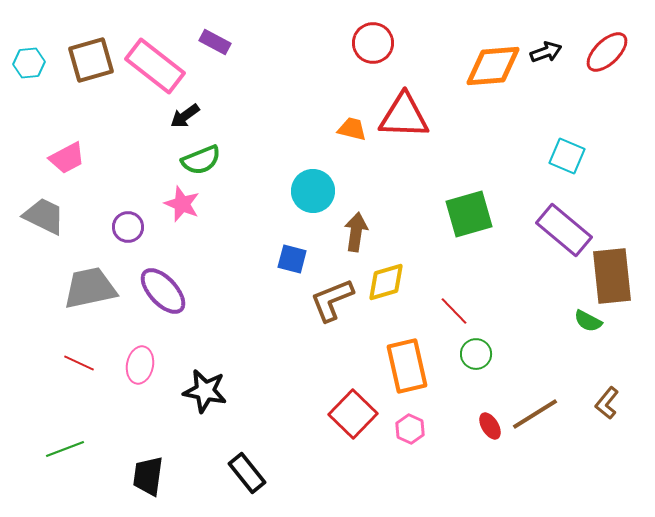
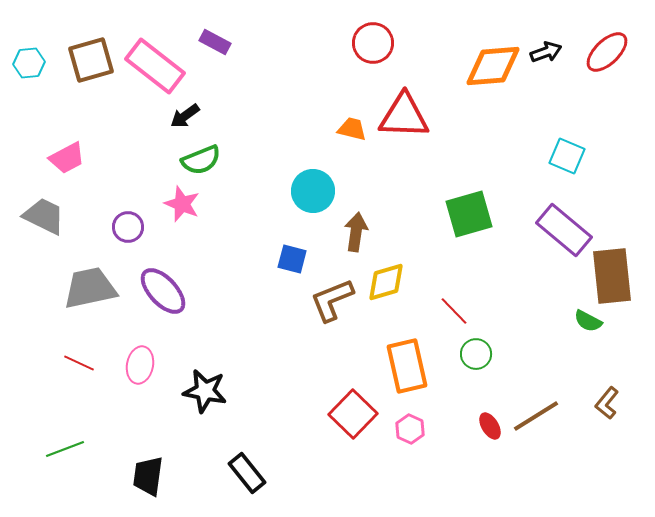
brown line at (535, 414): moved 1 px right, 2 px down
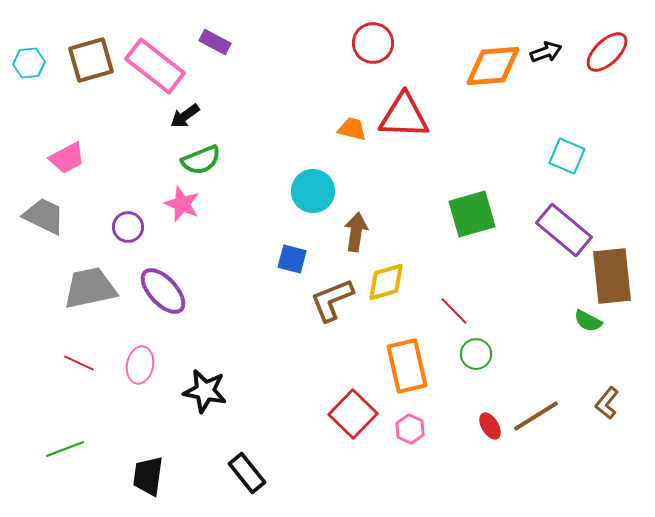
green square at (469, 214): moved 3 px right
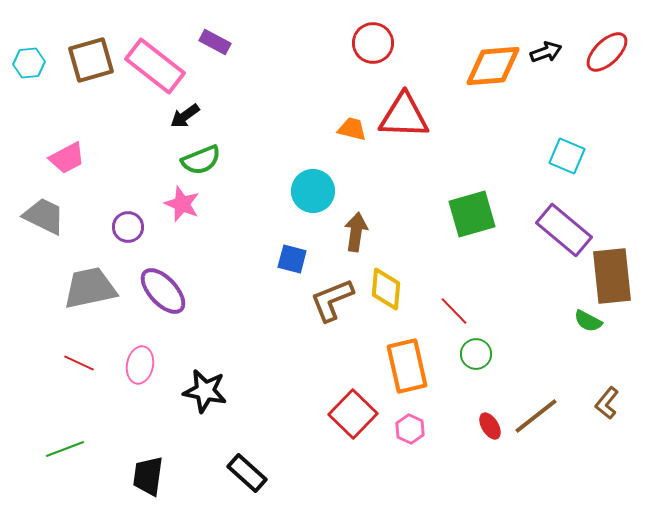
yellow diamond at (386, 282): moved 7 px down; rotated 69 degrees counterclockwise
brown line at (536, 416): rotated 6 degrees counterclockwise
black rectangle at (247, 473): rotated 9 degrees counterclockwise
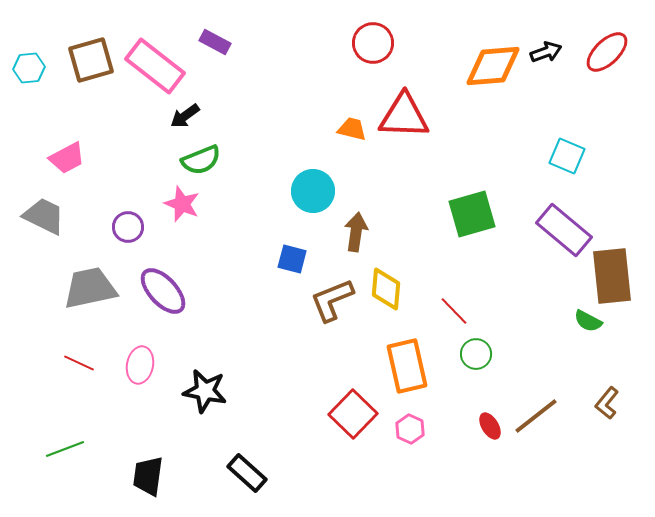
cyan hexagon at (29, 63): moved 5 px down
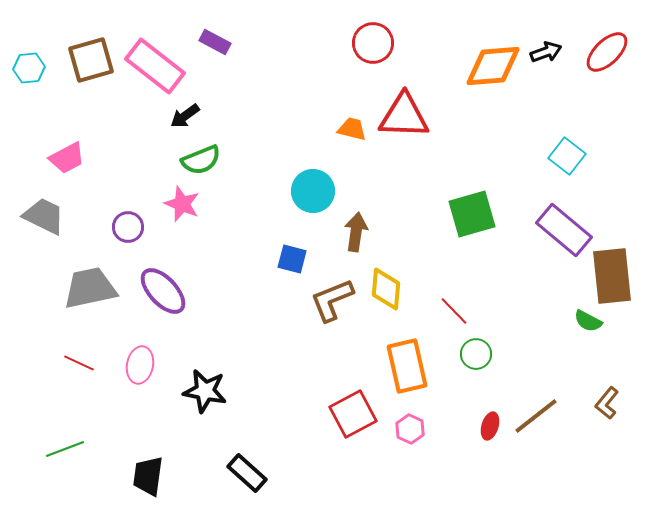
cyan square at (567, 156): rotated 15 degrees clockwise
red square at (353, 414): rotated 18 degrees clockwise
red ellipse at (490, 426): rotated 48 degrees clockwise
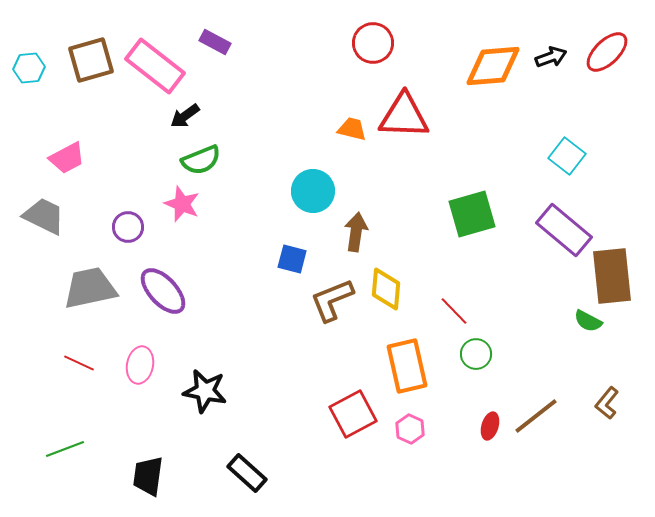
black arrow at (546, 52): moved 5 px right, 5 px down
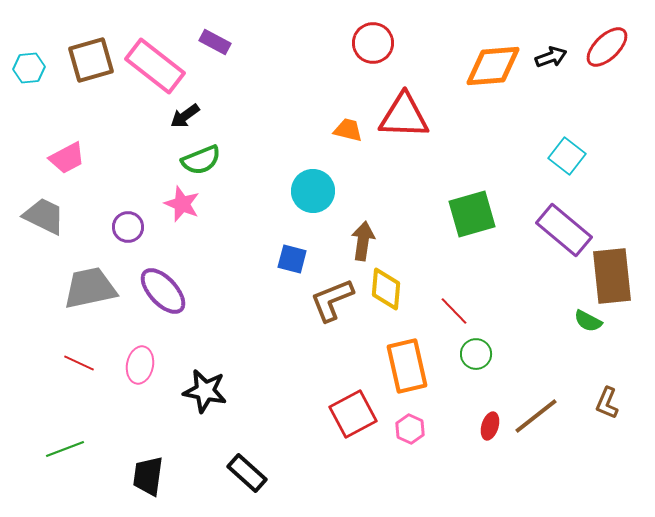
red ellipse at (607, 52): moved 5 px up
orange trapezoid at (352, 129): moved 4 px left, 1 px down
brown arrow at (356, 232): moved 7 px right, 9 px down
brown L-shape at (607, 403): rotated 16 degrees counterclockwise
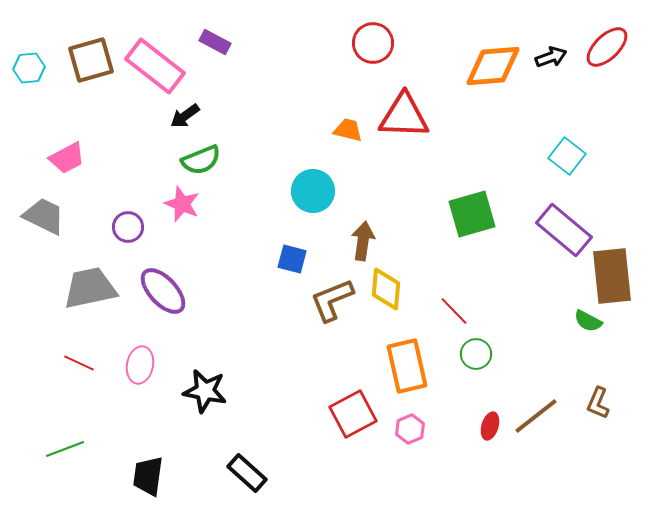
brown L-shape at (607, 403): moved 9 px left
pink hexagon at (410, 429): rotated 12 degrees clockwise
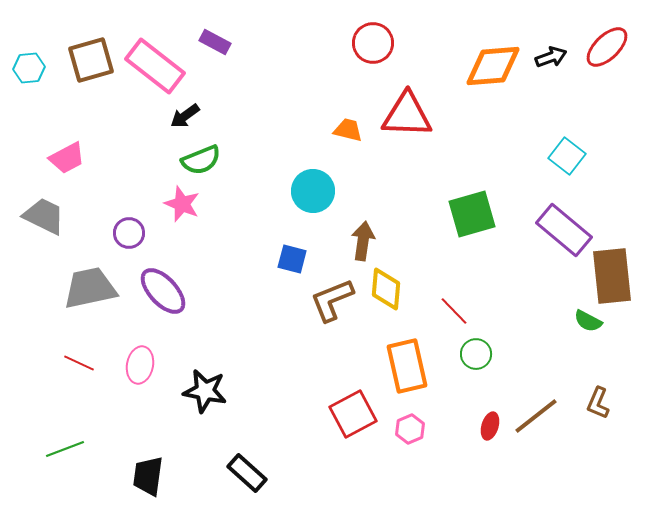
red triangle at (404, 116): moved 3 px right, 1 px up
purple circle at (128, 227): moved 1 px right, 6 px down
